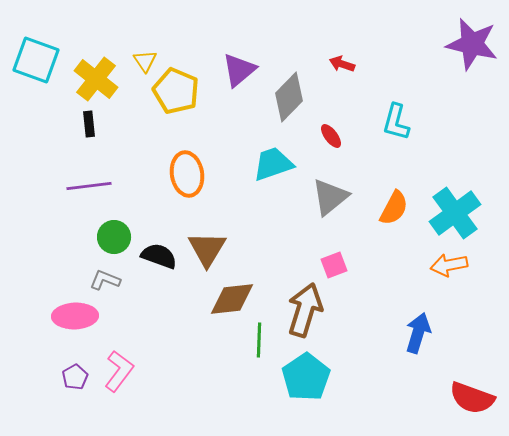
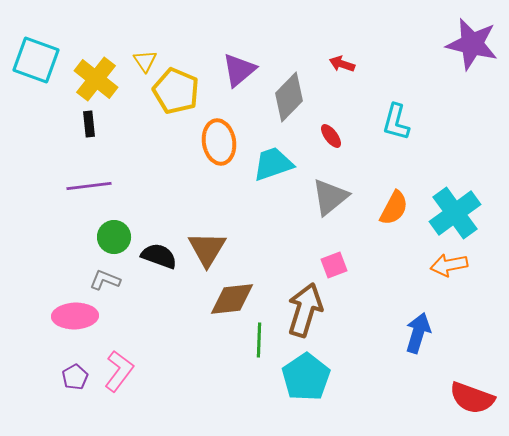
orange ellipse: moved 32 px right, 32 px up
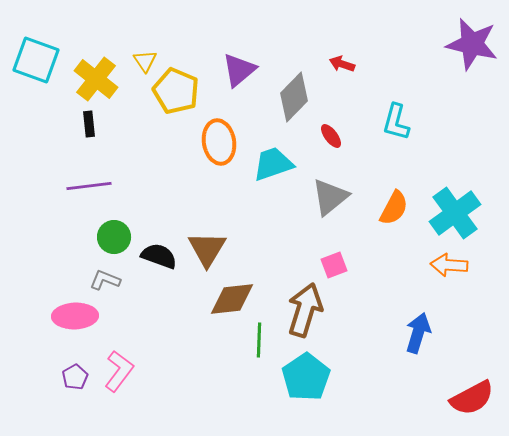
gray diamond: moved 5 px right
orange arrow: rotated 15 degrees clockwise
red semicircle: rotated 48 degrees counterclockwise
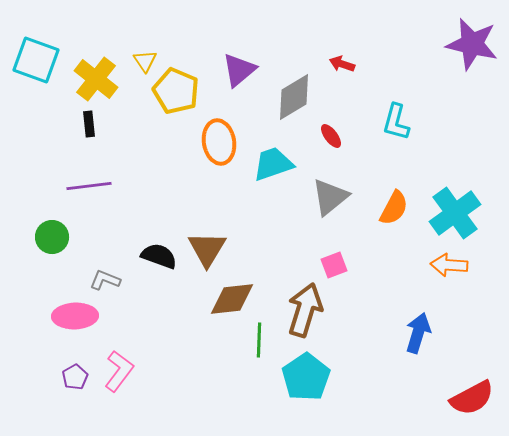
gray diamond: rotated 15 degrees clockwise
green circle: moved 62 px left
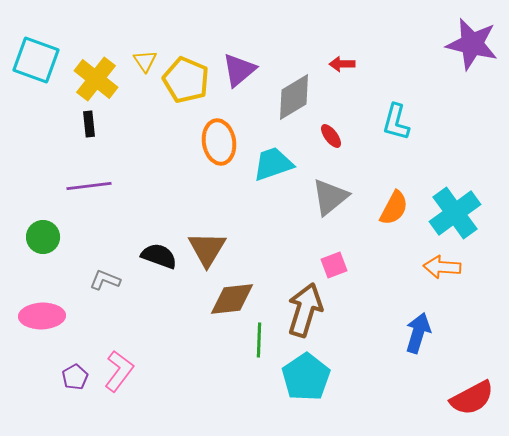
red arrow: rotated 20 degrees counterclockwise
yellow pentagon: moved 10 px right, 11 px up
green circle: moved 9 px left
orange arrow: moved 7 px left, 2 px down
pink ellipse: moved 33 px left
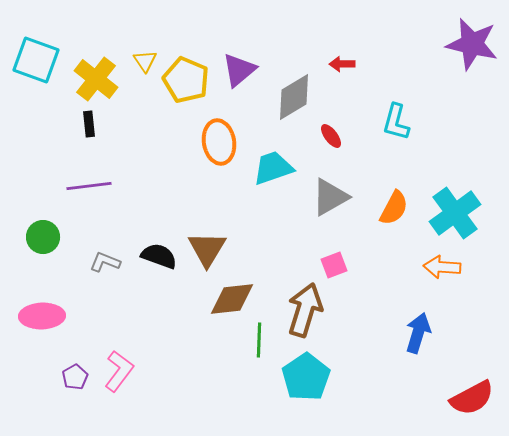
cyan trapezoid: moved 4 px down
gray triangle: rotated 9 degrees clockwise
gray L-shape: moved 18 px up
